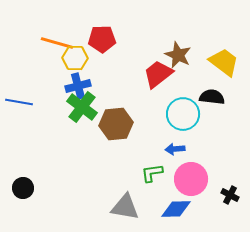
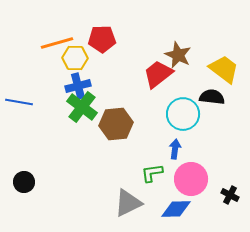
orange line: rotated 32 degrees counterclockwise
yellow trapezoid: moved 7 px down
blue arrow: rotated 102 degrees clockwise
black circle: moved 1 px right, 6 px up
gray triangle: moved 3 px right, 4 px up; rotated 36 degrees counterclockwise
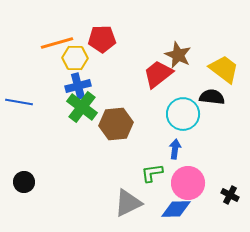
pink circle: moved 3 px left, 4 px down
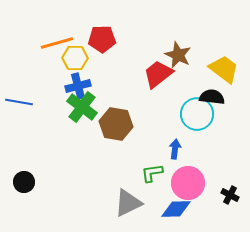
cyan circle: moved 14 px right
brown hexagon: rotated 16 degrees clockwise
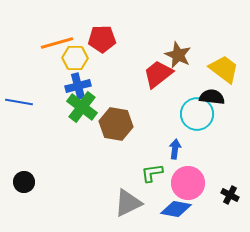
blue diamond: rotated 12 degrees clockwise
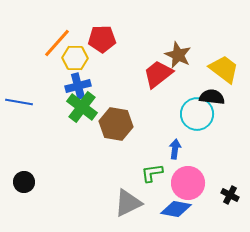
orange line: rotated 32 degrees counterclockwise
